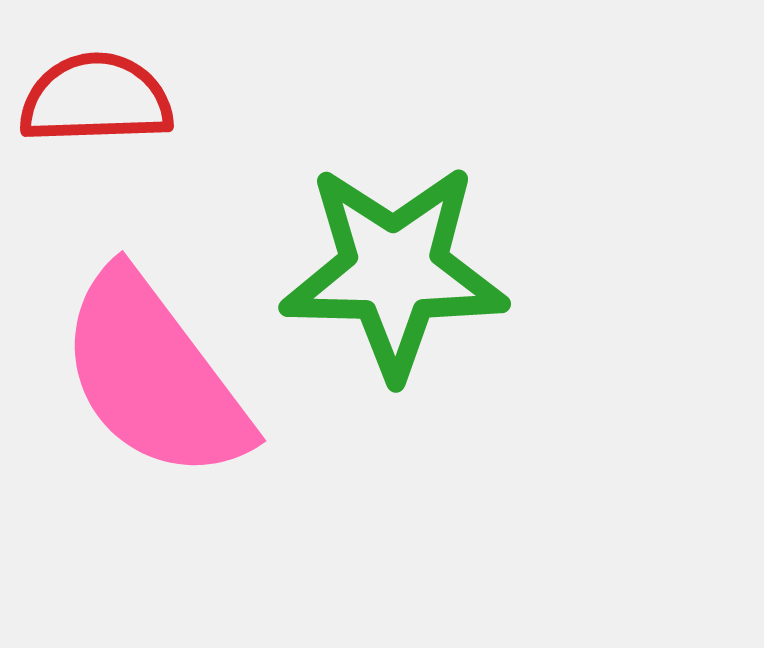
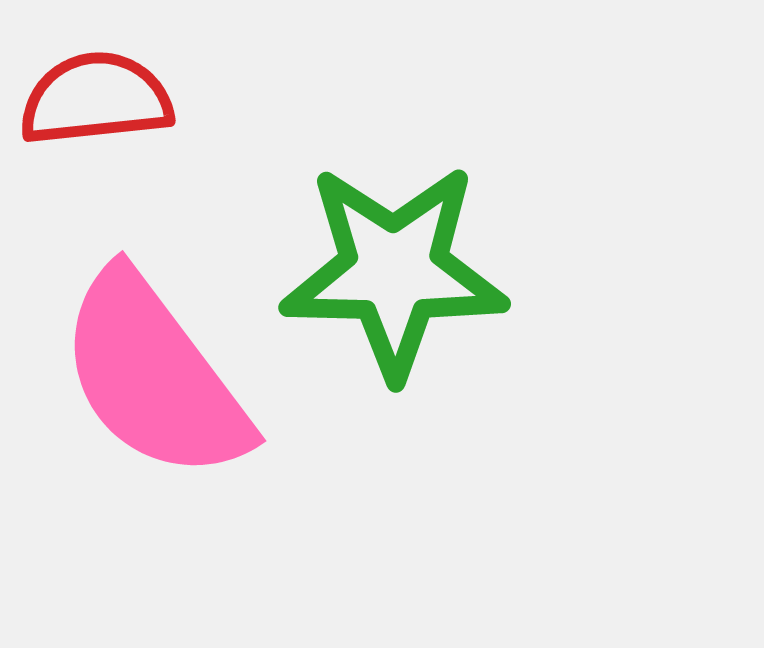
red semicircle: rotated 4 degrees counterclockwise
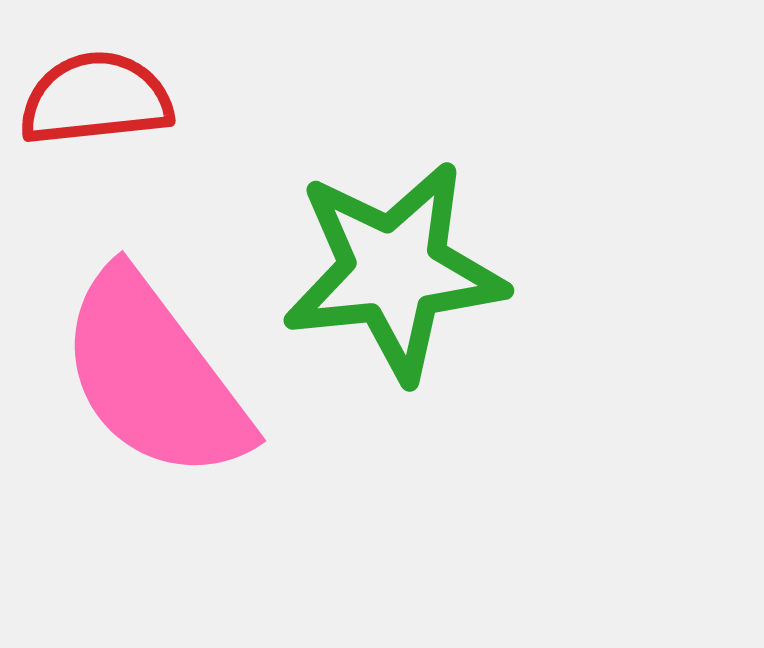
green star: rotated 7 degrees counterclockwise
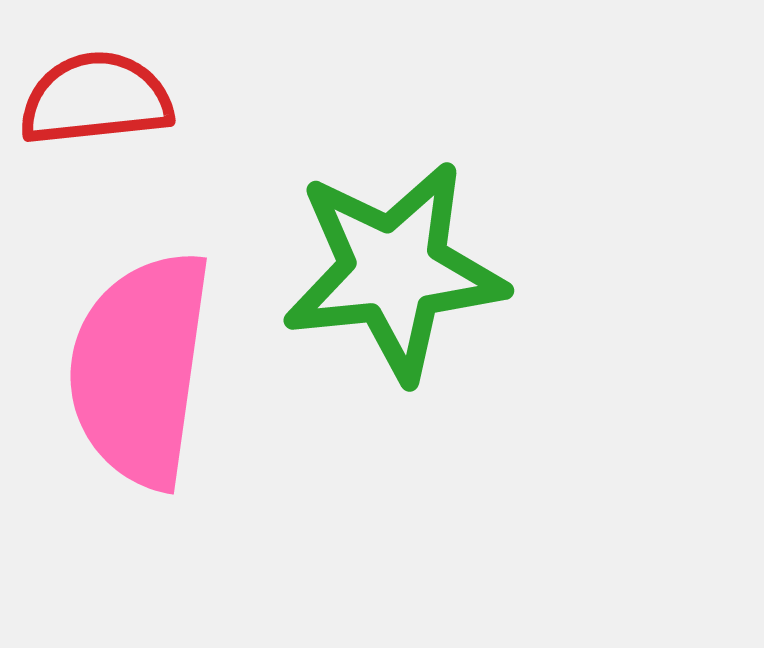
pink semicircle: moved 14 px left, 7 px up; rotated 45 degrees clockwise
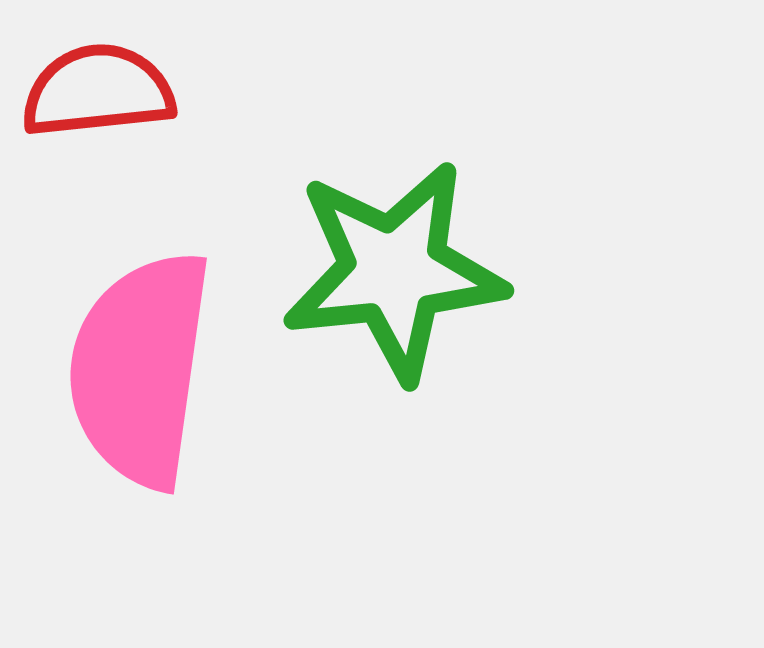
red semicircle: moved 2 px right, 8 px up
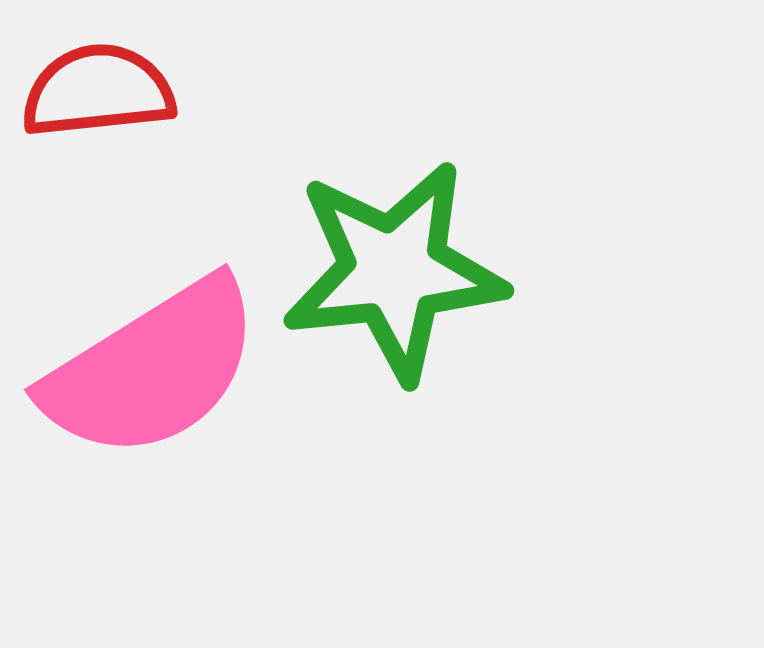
pink semicircle: moved 12 px right; rotated 130 degrees counterclockwise
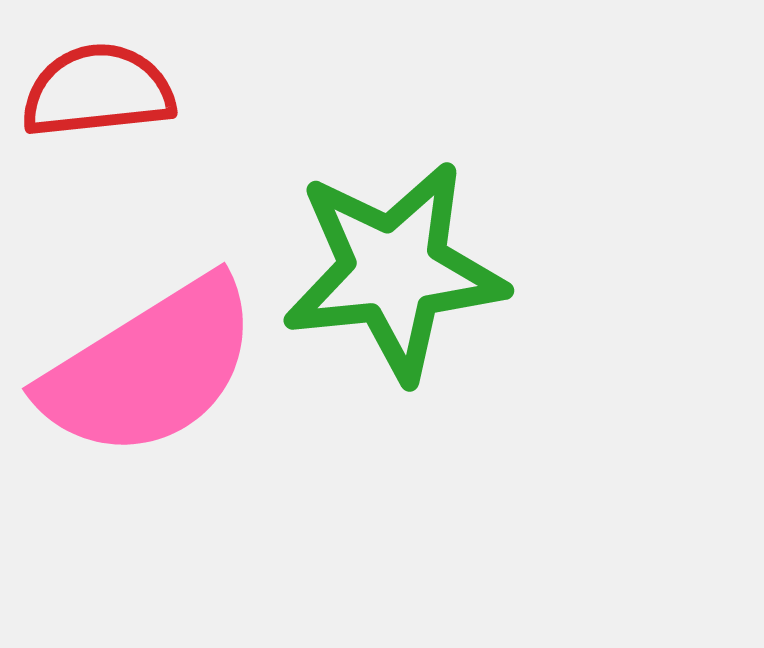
pink semicircle: moved 2 px left, 1 px up
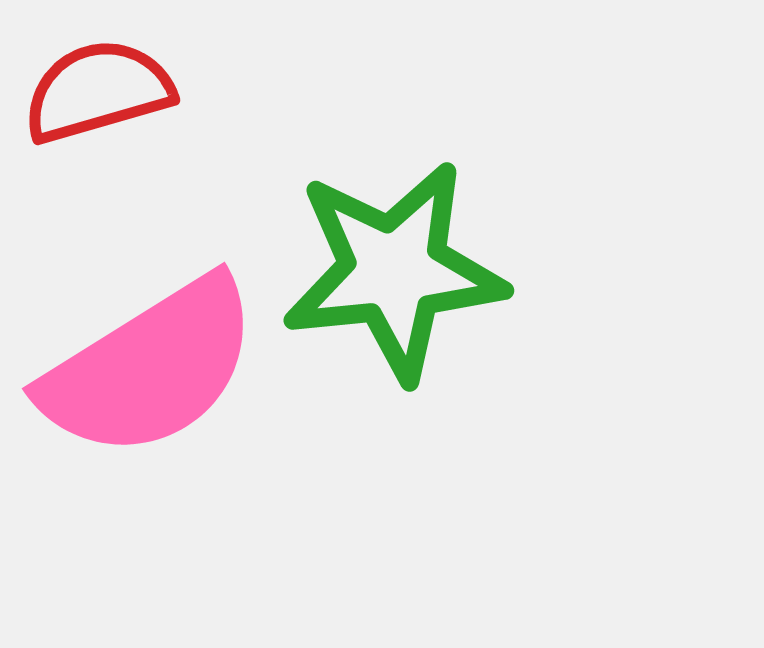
red semicircle: rotated 10 degrees counterclockwise
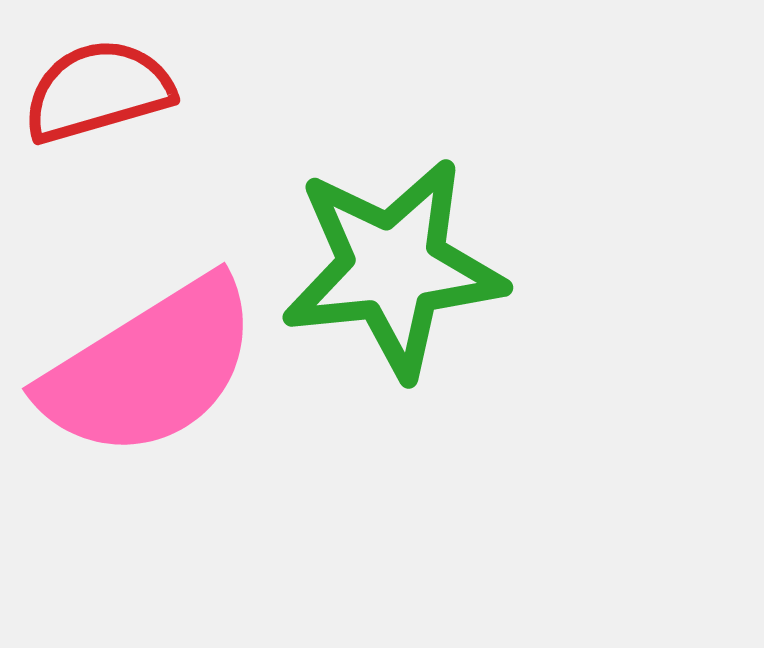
green star: moved 1 px left, 3 px up
